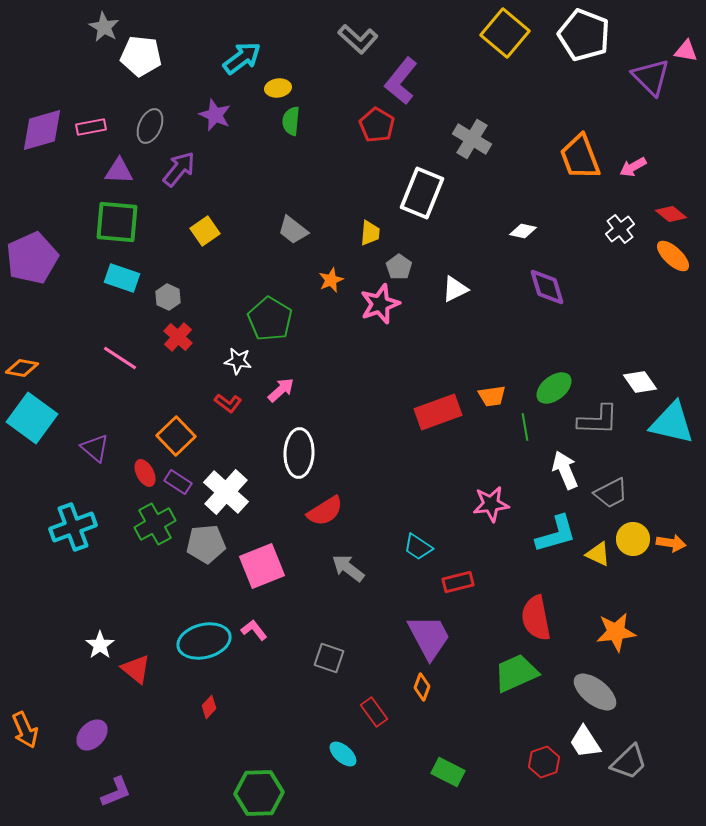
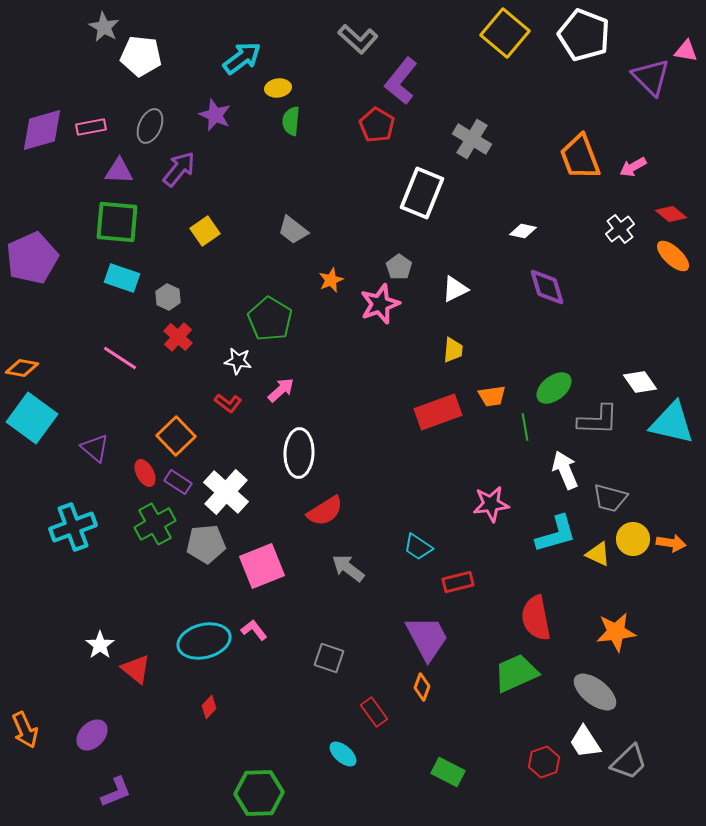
yellow trapezoid at (370, 233): moved 83 px right, 117 px down
gray trapezoid at (611, 493): moved 1 px left, 5 px down; rotated 42 degrees clockwise
purple trapezoid at (429, 637): moved 2 px left, 1 px down
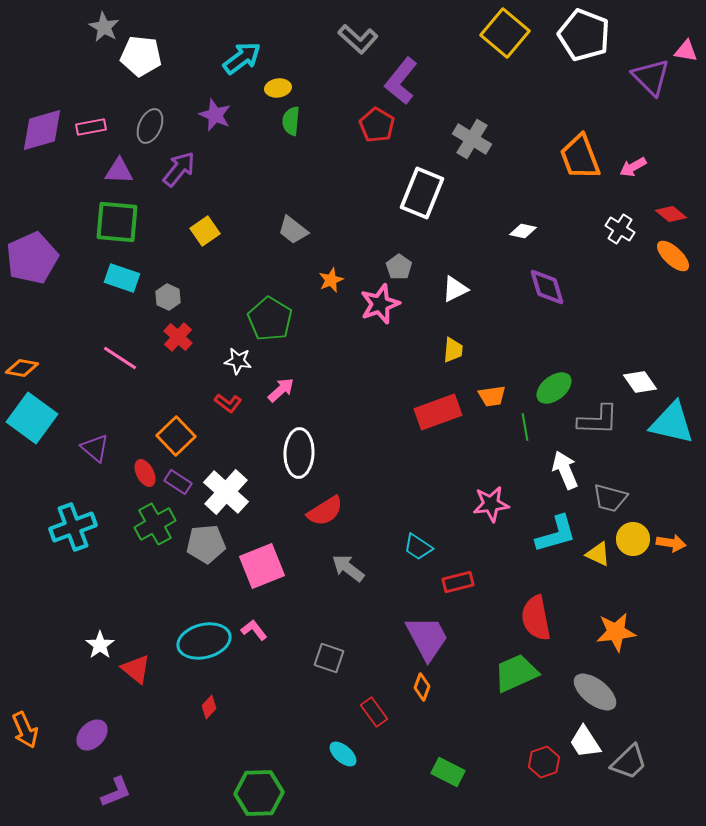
white cross at (620, 229): rotated 20 degrees counterclockwise
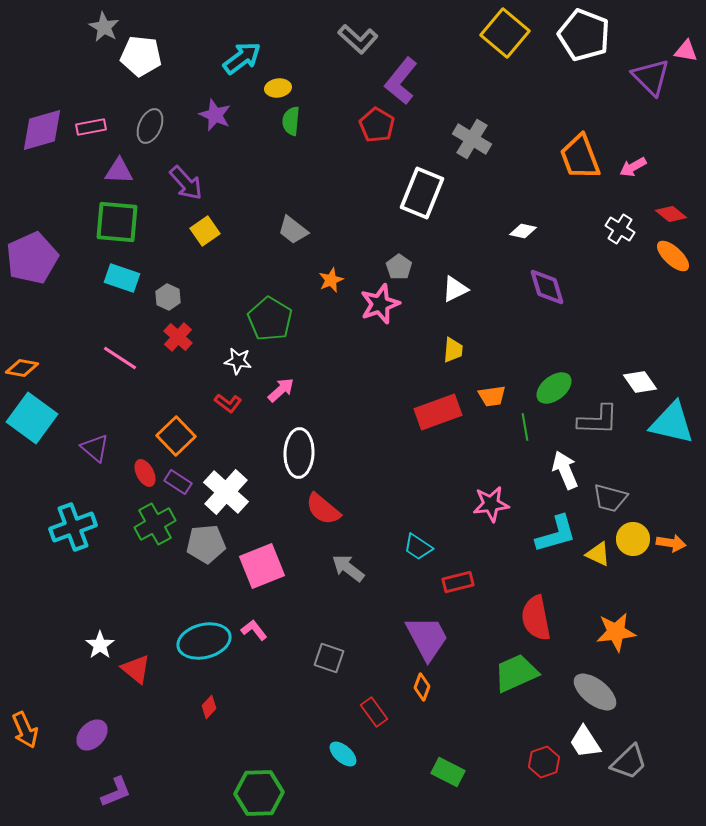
purple arrow at (179, 169): moved 7 px right, 14 px down; rotated 99 degrees clockwise
red semicircle at (325, 511): moved 2 px left, 2 px up; rotated 72 degrees clockwise
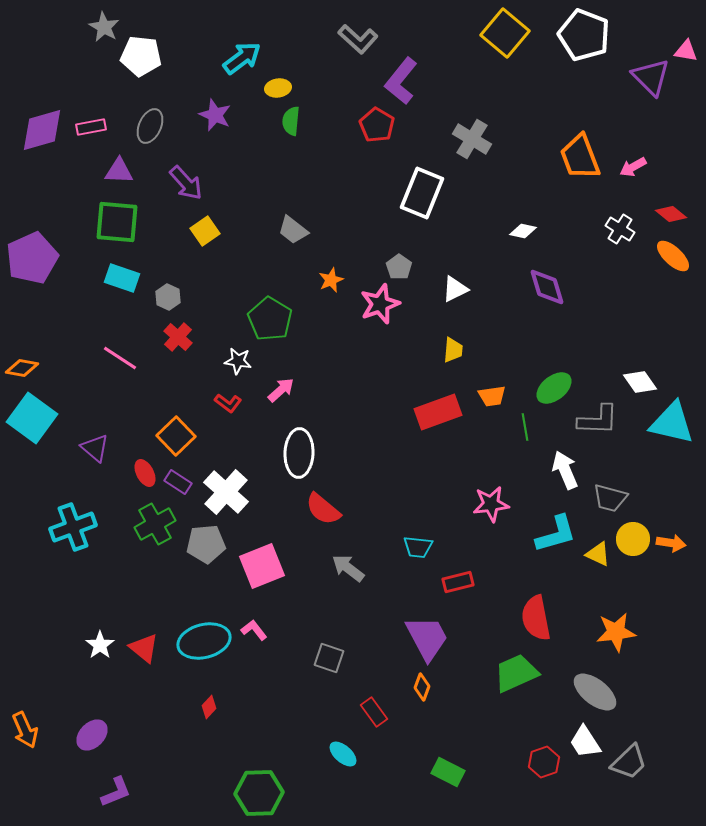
cyan trapezoid at (418, 547): rotated 28 degrees counterclockwise
red triangle at (136, 669): moved 8 px right, 21 px up
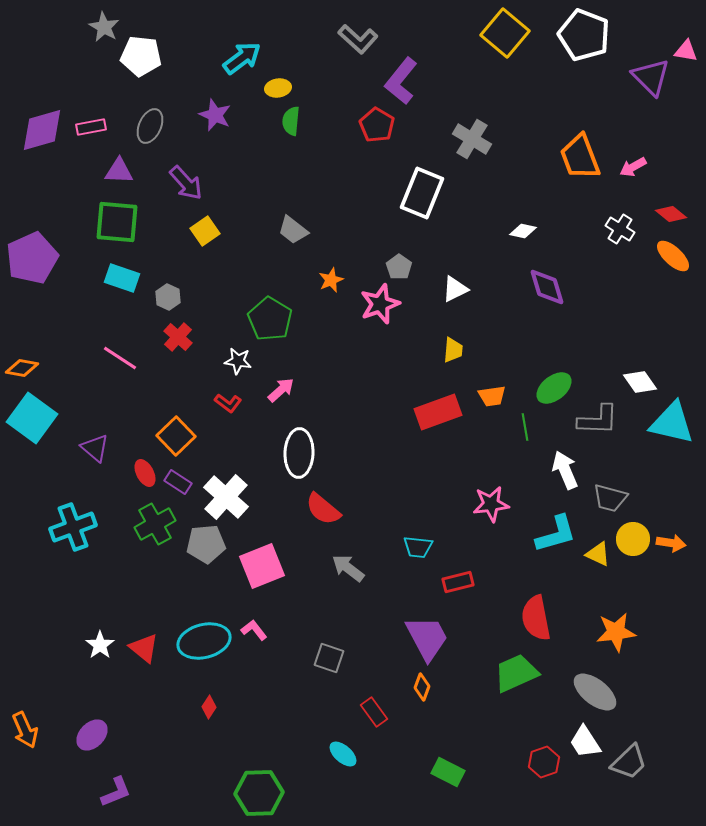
white cross at (226, 492): moved 5 px down
red diamond at (209, 707): rotated 10 degrees counterclockwise
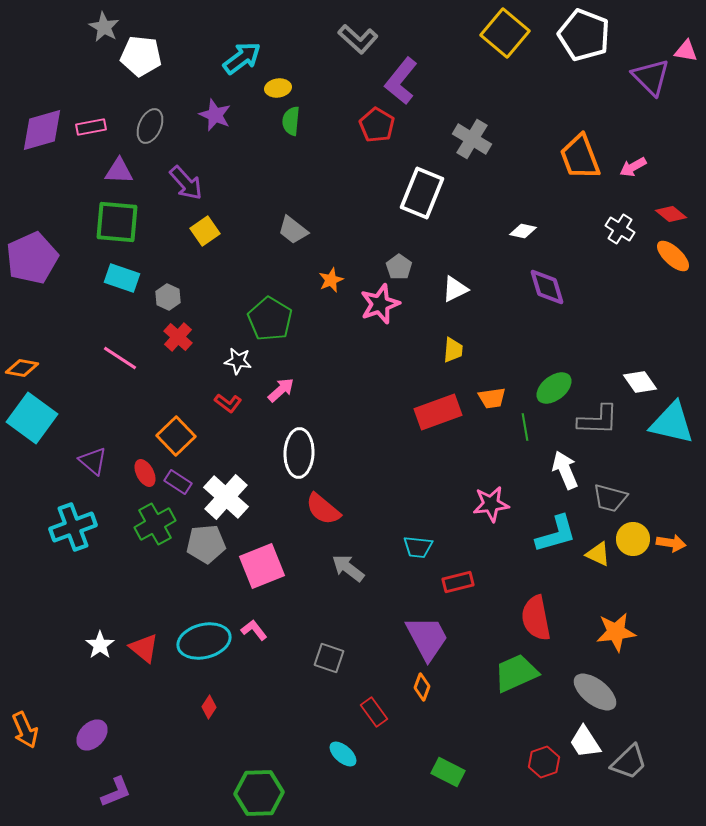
orange trapezoid at (492, 396): moved 2 px down
purple triangle at (95, 448): moved 2 px left, 13 px down
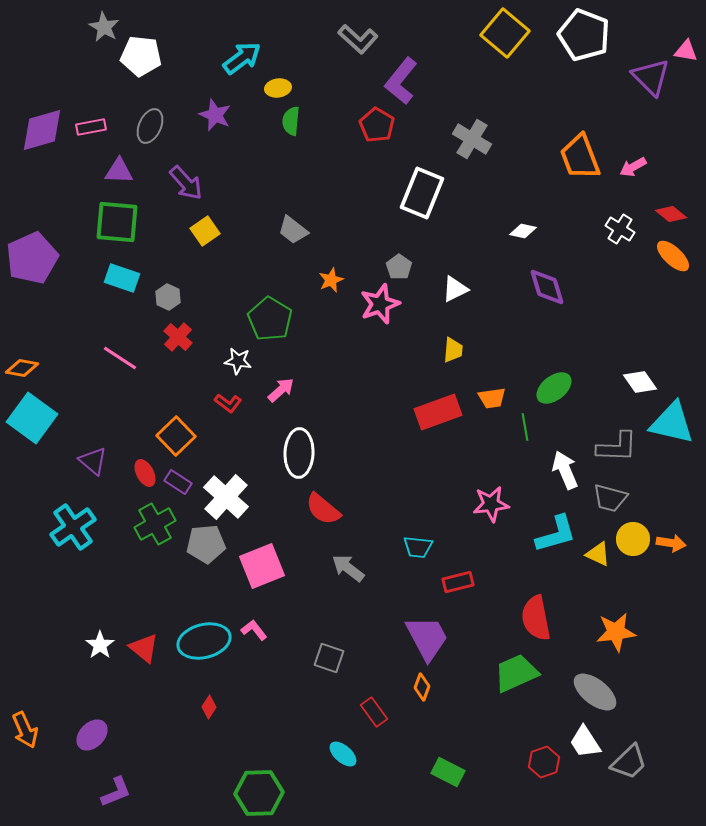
gray L-shape at (598, 420): moved 19 px right, 27 px down
cyan cross at (73, 527): rotated 15 degrees counterclockwise
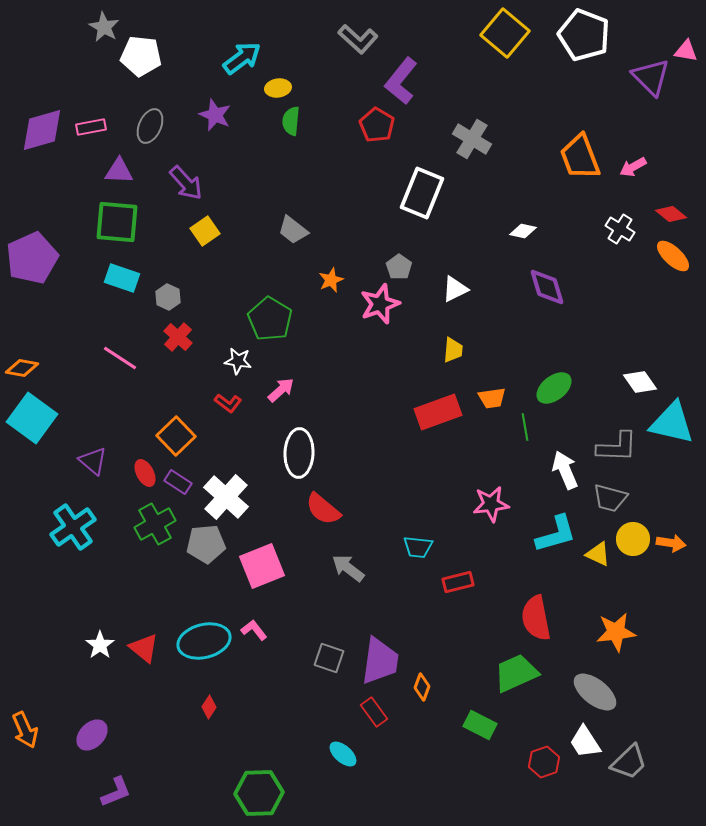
purple trapezoid at (427, 638): moved 47 px left, 23 px down; rotated 36 degrees clockwise
green rectangle at (448, 772): moved 32 px right, 47 px up
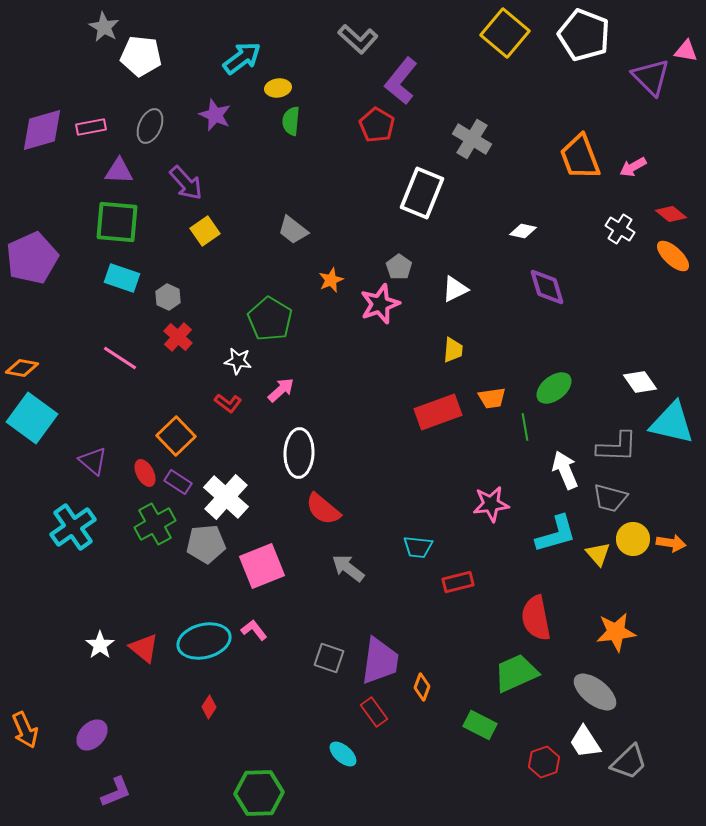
yellow triangle at (598, 554): rotated 24 degrees clockwise
